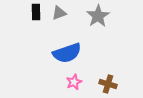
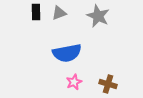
gray star: rotated 15 degrees counterclockwise
blue semicircle: rotated 8 degrees clockwise
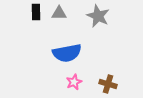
gray triangle: rotated 21 degrees clockwise
